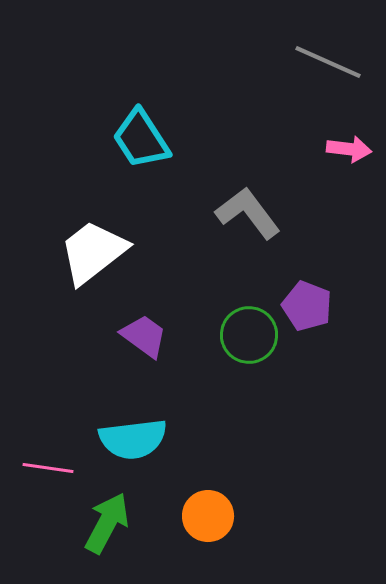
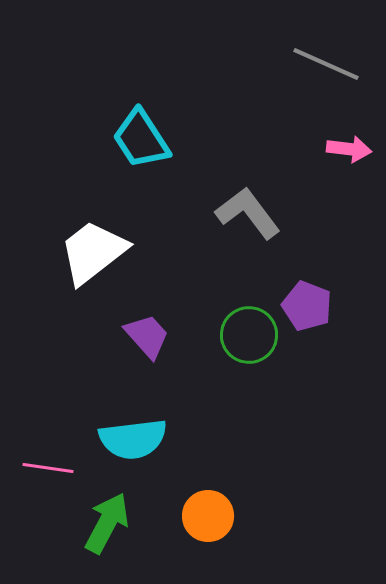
gray line: moved 2 px left, 2 px down
purple trapezoid: moved 3 px right; rotated 12 degrees clockwise
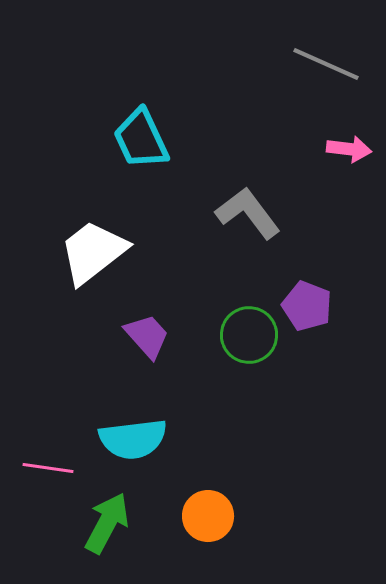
cyan trapezoid: rotated 8 degrees clockwise
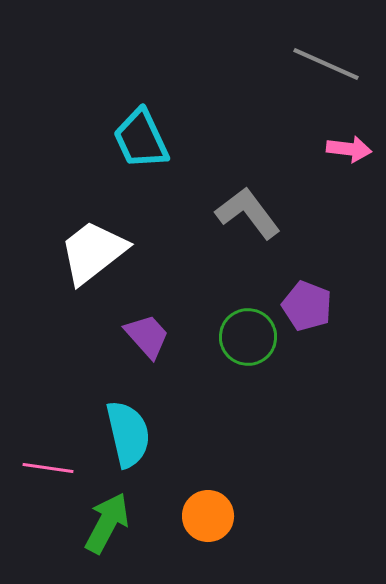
green circle: moved 1 px left, 2 px down
cyan semicircle: moved 5 px left, 5 px up; rotated 96 degrees counterclockwise
